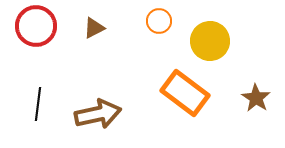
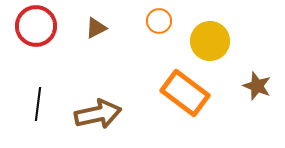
brown triangle: moved 2 px right
brown star: moved 1 px right, 12 px up; rotated 12 degrees counterclockwise
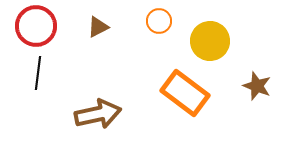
brown triangle: moved 2 px right, 1 px up
black line: moved 31 px up
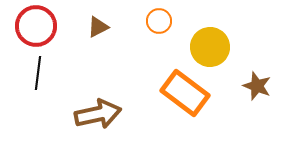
yellow circle: moved 6 px down
